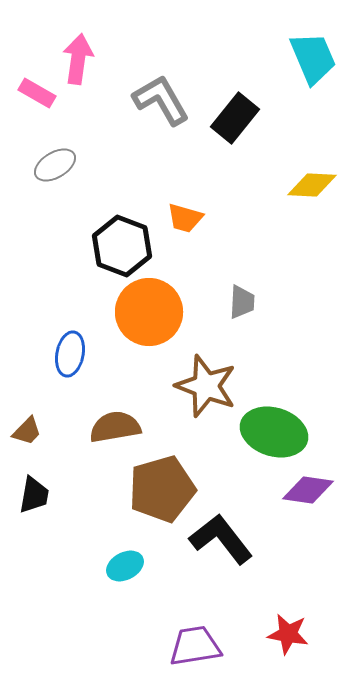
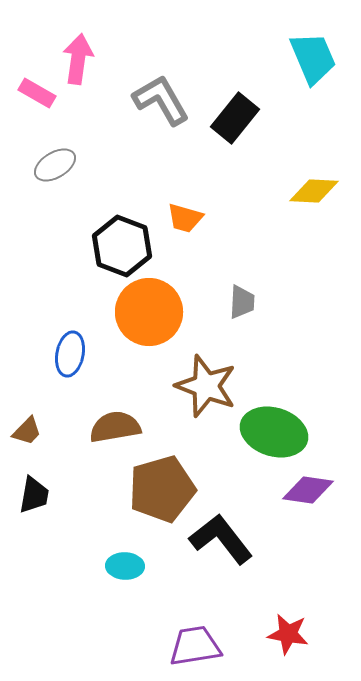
yellow diamond: moved 2 px right, 6 px down
cyan ellipse: rotated 30 degrees clockwise
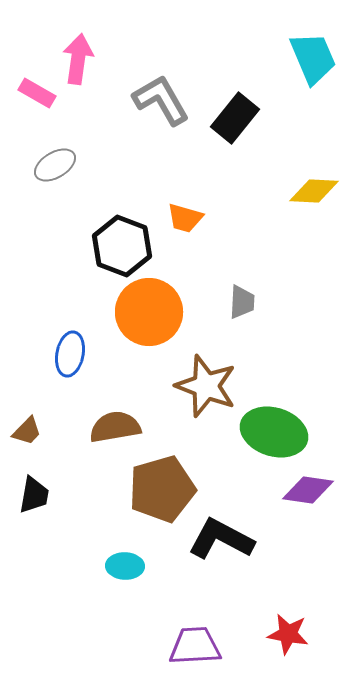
black L-shape: rotated 24 degrees counterclockwise
purple trapezoid: rotated 6 degrees clockwise
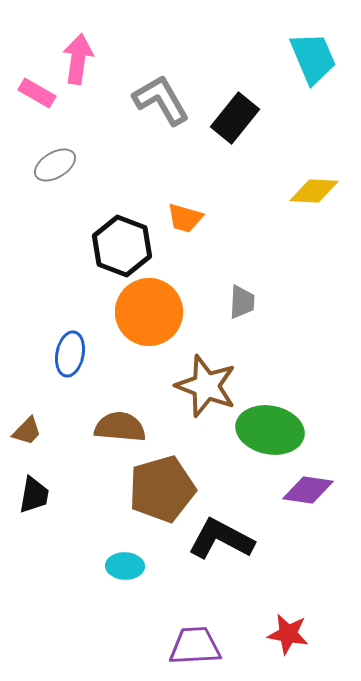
brown semicircle: moved 5 px right; rotated 15 degrees clockwise
green ellipse: moved 4 px left, 2 px up; rotated 6 degrees counterclockwise
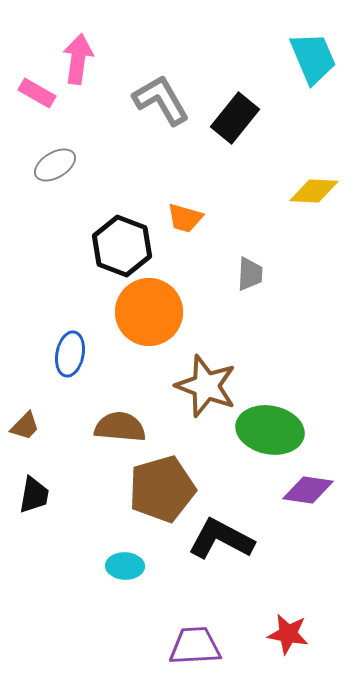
gray trapezoid: moved 8 px right, 28 px up
brown trapezoid: moved 2 px left, 5 px up
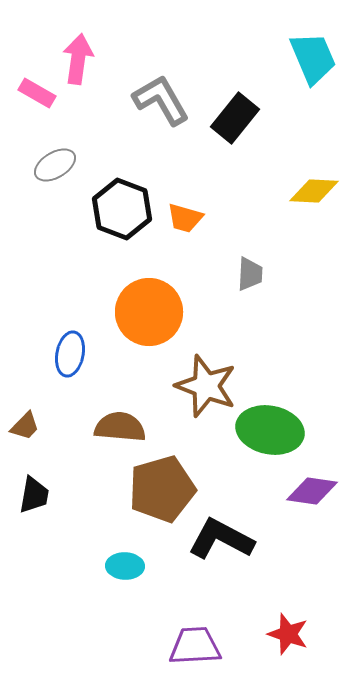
black hexagon: moved 37 px up
purple diamond: moved 4 px right, 1 px down
red star: rotated 9 degrees clockwise
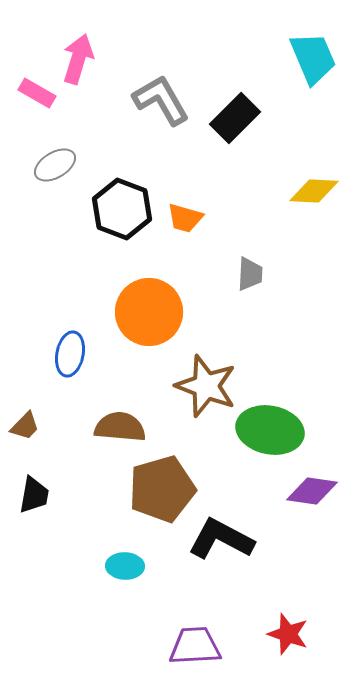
pink arrow: rotated 9 degrees clockwise
black rectangle: rotated 6 degrees clockwise
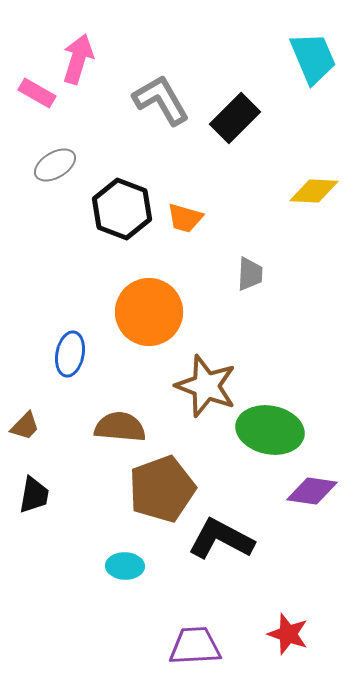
brown pentagon: rotated 4 degrees counterclockwise
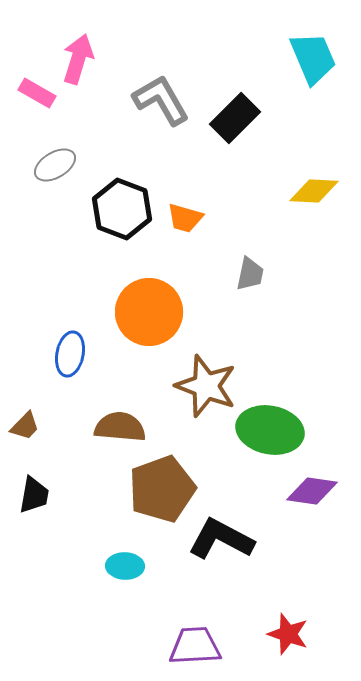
gray trapezoid: rotated 9 degrees clockwise
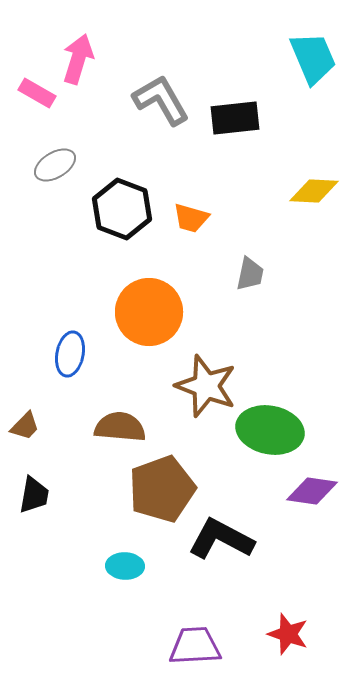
black rectangle: rotated 39 degrees clockwise
orange trapezoid: moved 6 px right
